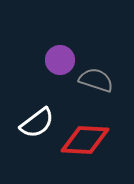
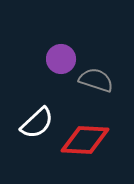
purple circle: moved 1 px right, 1 px up
white semicircle: rotated 6 degrees counterclockwise
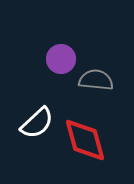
gray semicircle: rotated 12 degrees counterclockwise
red diamond: rotated 72 degrees clockwise
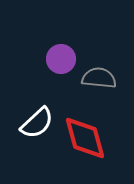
gray semicircle: moved 3 px right, 2 px up
red diamond: moved 2 px up
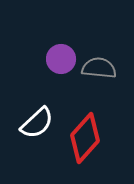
gray semicircle: moved 10 px up
red diamond: rotated 57 degrees clockwise
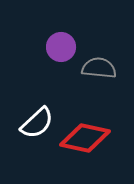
purple circle: moved 12 px up
red diamond: rotated 60 degrees clockwise
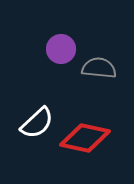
purple circle: moved 2 px down
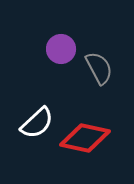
gray semicircle: rotated 56 degrees clockwise
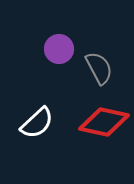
purple circle: moved 2 px left
red diamond: moved 19 px right, 16 px up
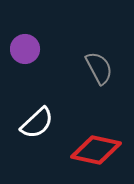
purple circle: moved 34 px left
red diamond: moved 8 px left, 28 px down
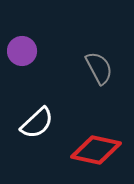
purple circle: moved 3 px left, 2 px down
